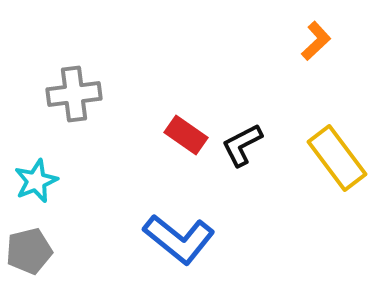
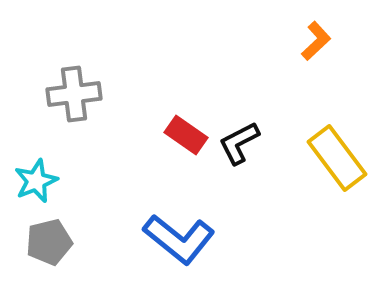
black L-shape: moved 3 px left, 2 px up
gray pentagon: moved 20 px right, 9 px up
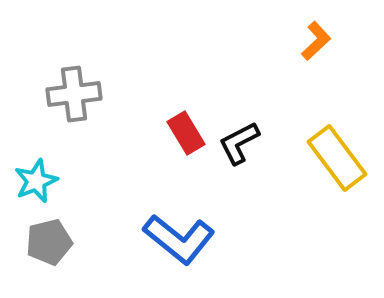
red rectangle: moved 2 px up; rotated 24 degrees clockwise
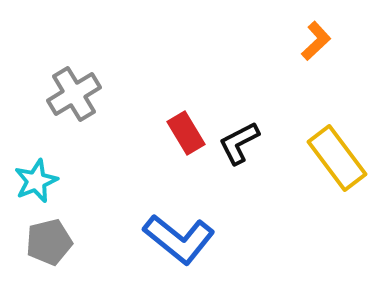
gray cross: rotated 24 degrees counterclockwise
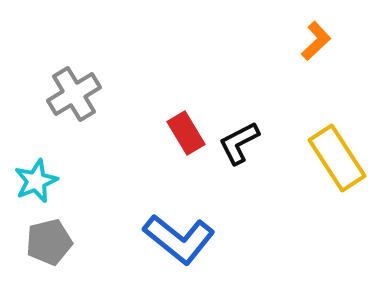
yellow rectangle: rotated 4 degrees clockwise
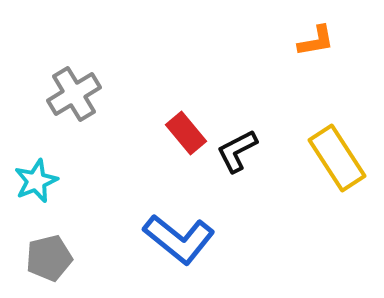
orange L-shape: rotated 33 degrees clockwise
red rectangle: rotated 9 degrees counterclockwise
black L-shape: moved 2 px left, 8 px down
gray pentagon: moved 16 px down
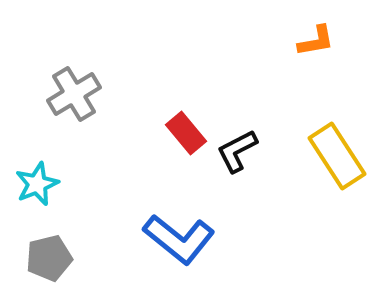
yellow rectangle: moved 2 px up
cyan star: moved 1 px right, 3 px down
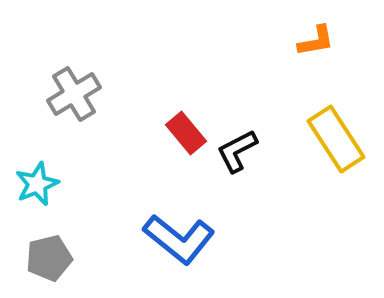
yellow rectangle: moved 1 px left, 17 px up
